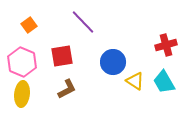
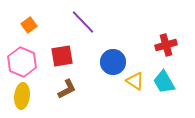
yellow ellipse: moved 2 px down
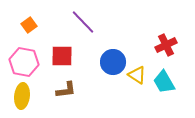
red cross: rotated 10 degrees counterclockwise
red square: rotated 10 degrees clockwise
pink hexagon: moved 2 px right; rotated 12 degrees counterclockwise
yellow triangle: moved 2 px right, 6 px up
brown L-shape: moved 1 px left, 1 px down; rotated 20 degrees clockwise
